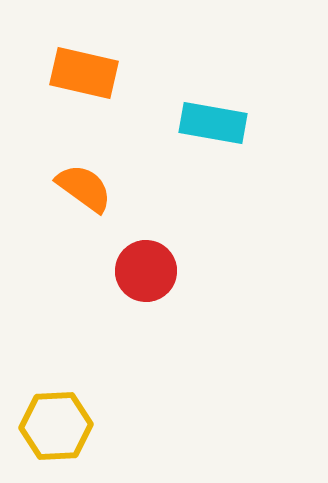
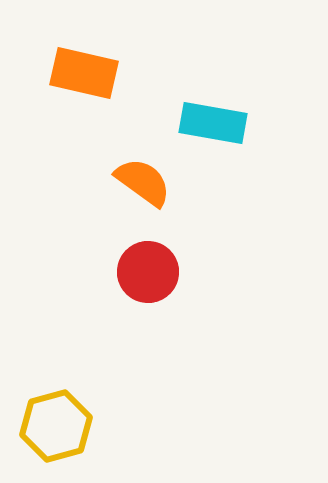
orange semicircle: moved 59 px right, 6 px up
red circle: moved 2 px right, 1 px down
yellow hexagon: rotated 12 degrees counterclockwise
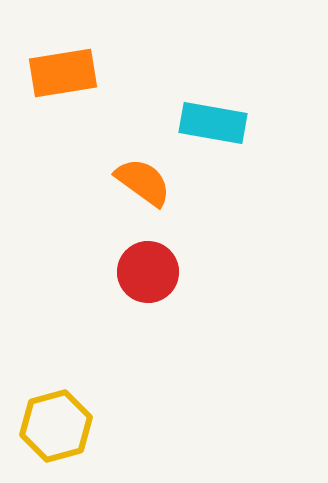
orange rectangle: moved 21 px left; rotated 22 degrees counterclockwise
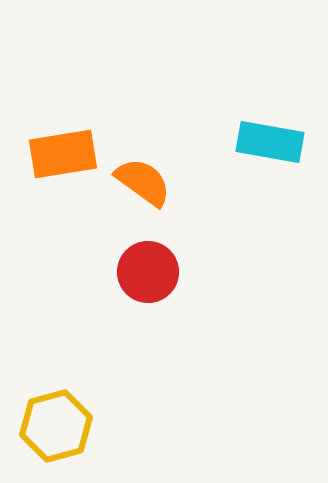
orange rectangle: moved 81 px down
cyan rectangle: moved 57 px right, 19 px down
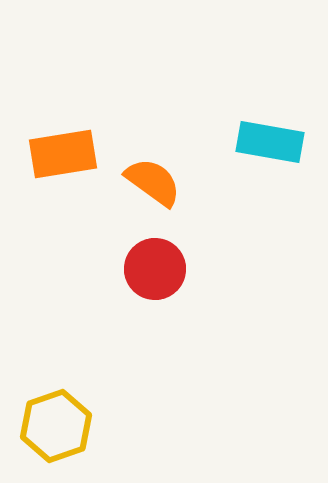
orange semicircle: moved 10 px right
red circle: moved 7 px right, 3 px up
yellow hexagon: rotated 4 degrees counterclockwise
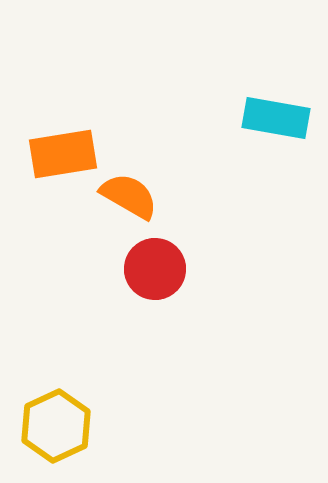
cyan rectangle: moved 6 px right, 24 px up
orange semicircle: moved 24 px left, 14 px down; rotated 6 degrees counterclockwise
yellow hexagon: rotated 6 degrees counterclockwise
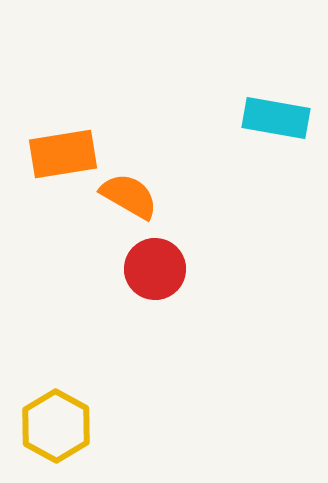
yellow hexagon: rotated 6 degrees counterclockwise
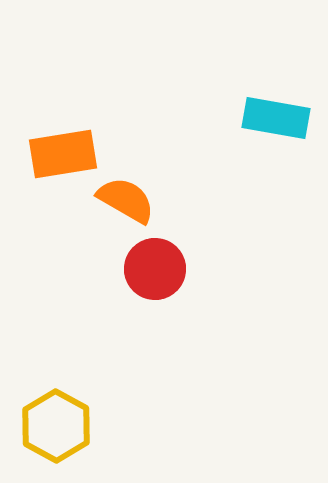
orange semicircle: moved 3 px left, 4 px down
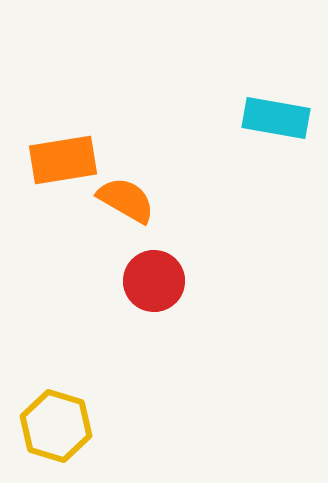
orange rectangle: moved 6 px down
red circle: moved 1 px left, 12 px down
yellow hexagon: rotated 12 degrees counterclockwise
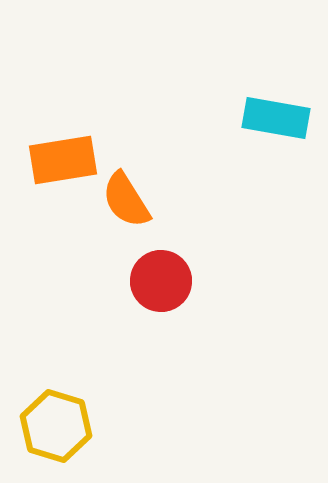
orange semicircle: rotated 152 degrees counterclockwise
red circle: moved 7 px right
